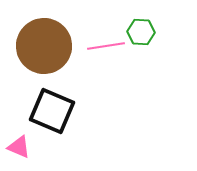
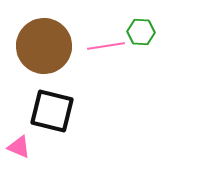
black square: rotated 9 degrees counterclockwise
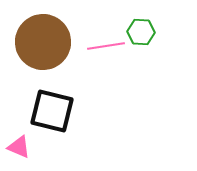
brown circle: moved 1 px left, 4 px up
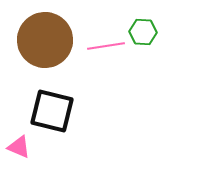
green hexagon: moved 2 px right
brown circle: moved 2 px right, 2 px up
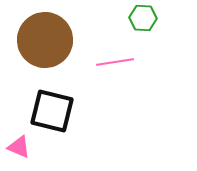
green hexagon: moved 14 px up
pink line: moved 9 px right, 16 px down
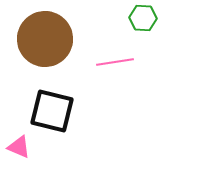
brown circle: moved 1 px up
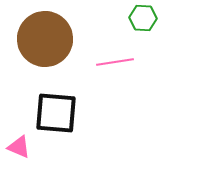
black square: moved 4 px right, 2 px down; rotated 9 degrees counterclockwise
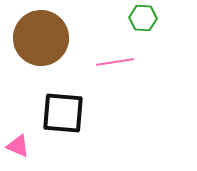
brown circle: moved 4 px left, 1 px up
black square: moved 7 px right
pink triangle: moved 1 px left, 1 px up
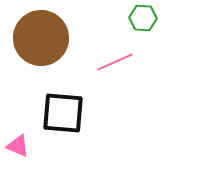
pink line: rotated 15 degrees counterclockwise
